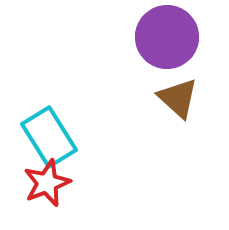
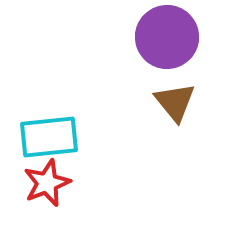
brown triangle: moved 3 px left, 4 px down; rotated 9 degrees clockwise
cyan rectangle: rotated 64 degrees counterclockwise
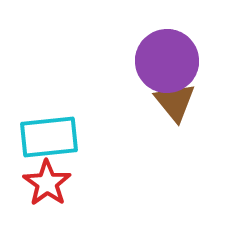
purple circle: moved 24 px down
red star: rotated 15 degrees counterclockwise
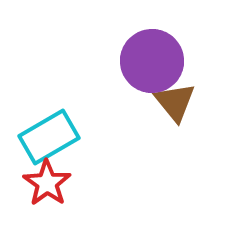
purple circle: moved 15 px left
cyan rectangle: rotated 24 degrees counterclockwise
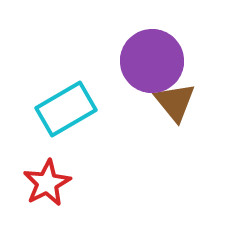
cyan rectangle: moved 17 px right, 28 px up
red star: rotated 9 degrees clockwise
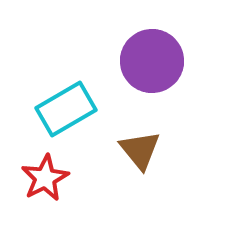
brown triangle: moved 35 px left, 48 px down
red star: moved 2 px left, 5 px up
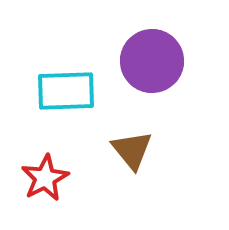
cyan rectangle: moved 18 px up; rotated 28 degrees clockwise
brown triangle: moved 8 px left
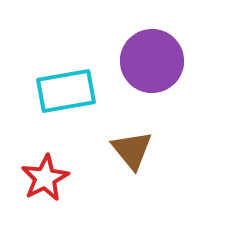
cyan rectangle: rotated 8 degrees counterclockwise
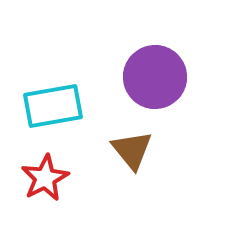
purple circle: moved 3 px right, 16 px down
cyan rectangle: moved 13 px left, 15 px down
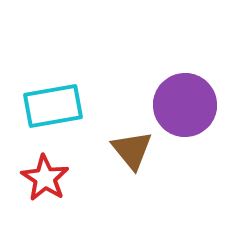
purple circle: moved 30 px right, 28 px down
red star: rotated 12 degrees counterclockwise
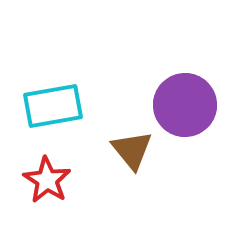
red star: moved 2 px right, 2 px down
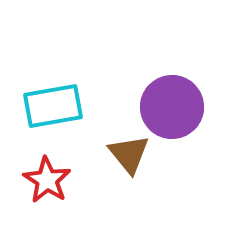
purple circle: moved 13 px left, 2 px down
brown triangle: moved 3 px left, 4 px down
